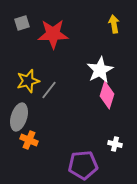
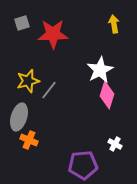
white cross: rotated 16 degrees clockwise
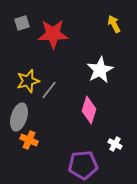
yellow arrow: rotated 18 degrees counterclockwise
pink diamond: moved 18 px left, 15 px down
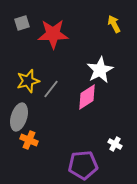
gray line: moved 2 px right, 1 px up
pink diamond: moved 2 px left, 13 px up; rotated 40 degrees clockwise
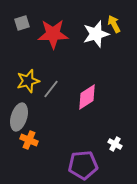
white star: moved 4 px left, 36 px up; rotated 12 degrees clockwise
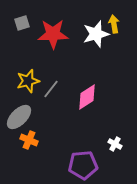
yellow arrow: rotated 18 degrees clockwise
gray ellipse: rotated 28 degrees clockwise
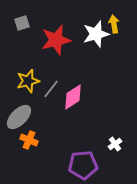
red star: moved 3 px right, 6 px down; rotated 12 degrees counterclockwise
pink diamond: moved 14 px left
white cross: rotated 24 degrees clockwise
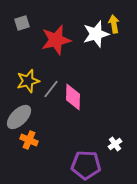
pink diamond: rotated 56 degrees counterclockwise
purple pentagon: moved 3 px right; rotated 8 degrees clockwise
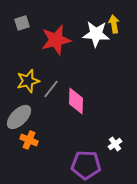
white star: rotated 20 degrees clockwise
pink diamond: moved 3 px right, 4 px down
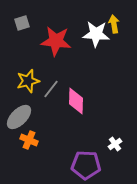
red star: moved 1 px down; rotated 20 degrees clockwise
